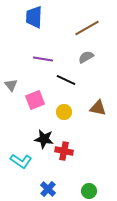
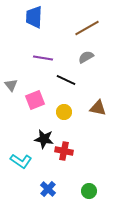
purple line: moved 1 px up
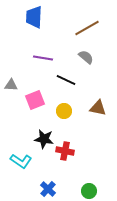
gray semicircle: rotated 70 degrees clockwise
gray triangle: rotated 48 degrees counterclockwise
yellow circle: moved 1 px up
red cross: moved 1 px right
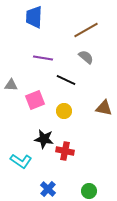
brown line: moved 1 px left, 2 px down
brown triangle: moved 6 px right
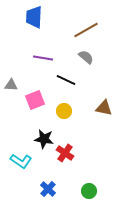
red cross: moved 2 px down; rotated 24 degrees clockwise
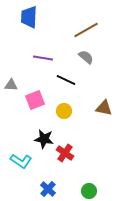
blue trapezoid: moved 5 px left
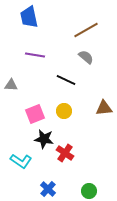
blue trapezoid: rotated 15 degrees counterclockwise
purple line: moved 8 px left, 3 px up
pink square: moved 14 px down
brown triangle: rotated 18 degrees counterclockwise
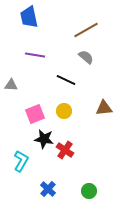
red cross: moved 3 px up
cyan L-shape: rotated 95 degrees counterclockwise
